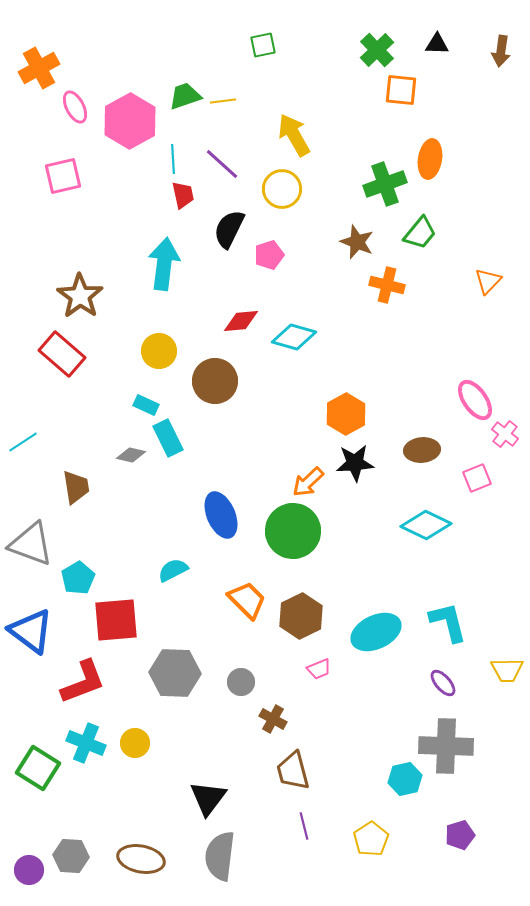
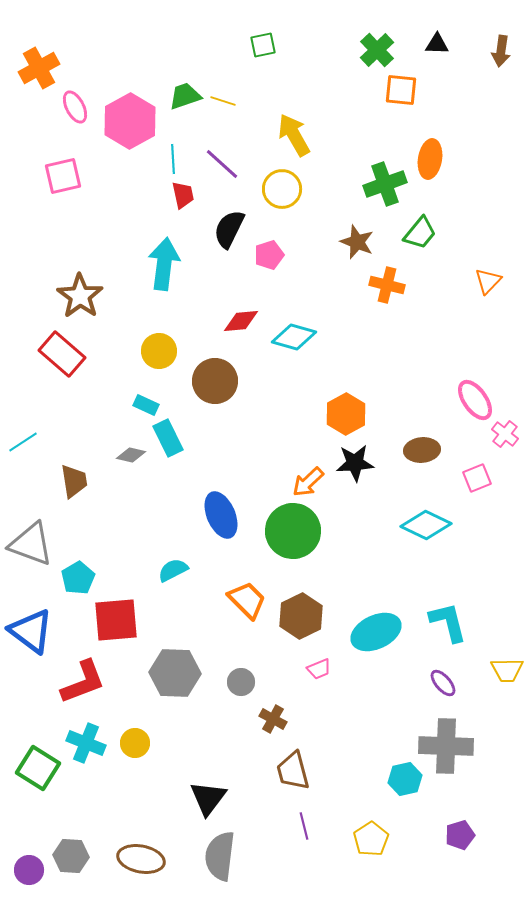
yellow line at (223, 101): rotated 25 degrees clockwise
brown trapezoid at (76, 487): moved 2 px left, 6 px up
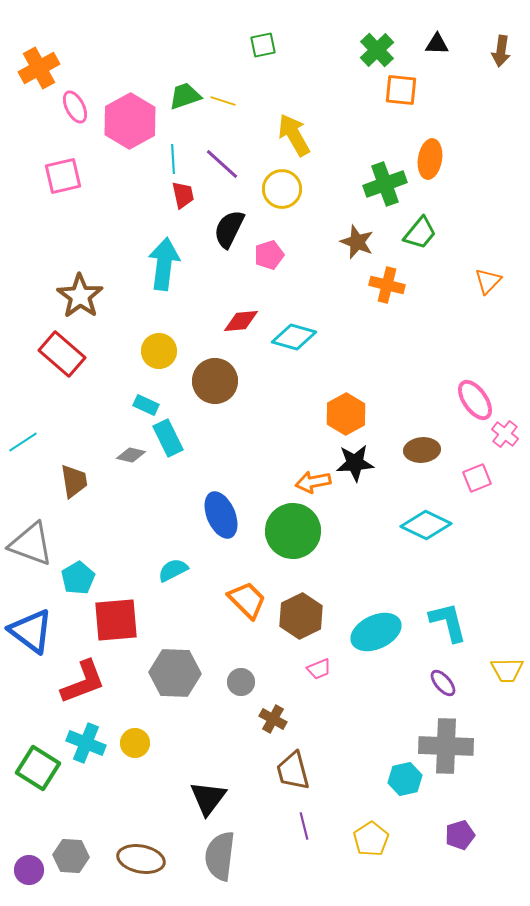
orange arrow at (308, 482): moved 5 px right; rotated 32 degrees clockwise
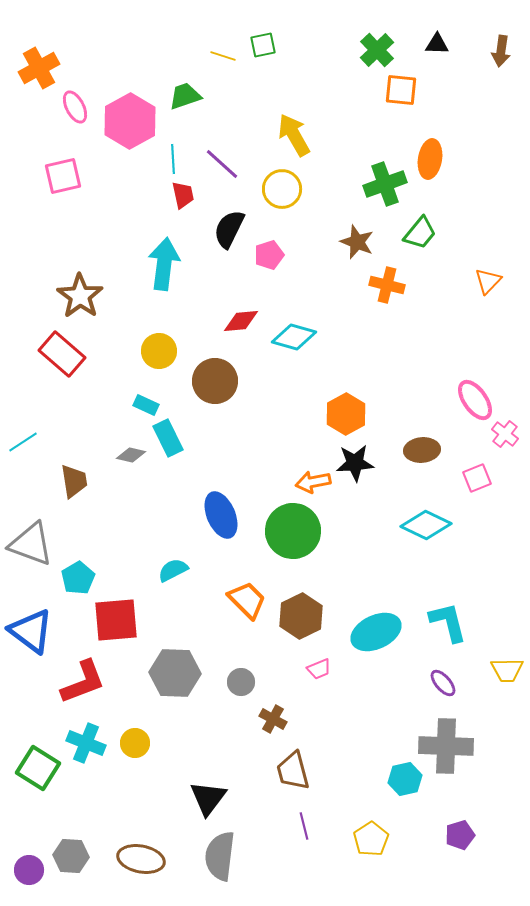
yellow line at (223, 101): moved 45 px up
